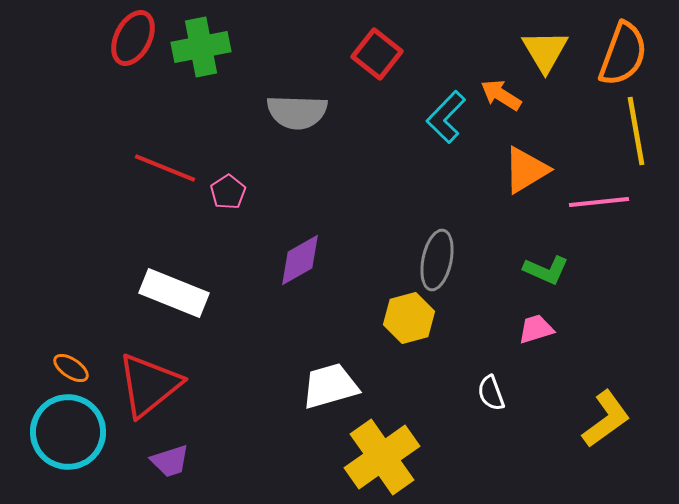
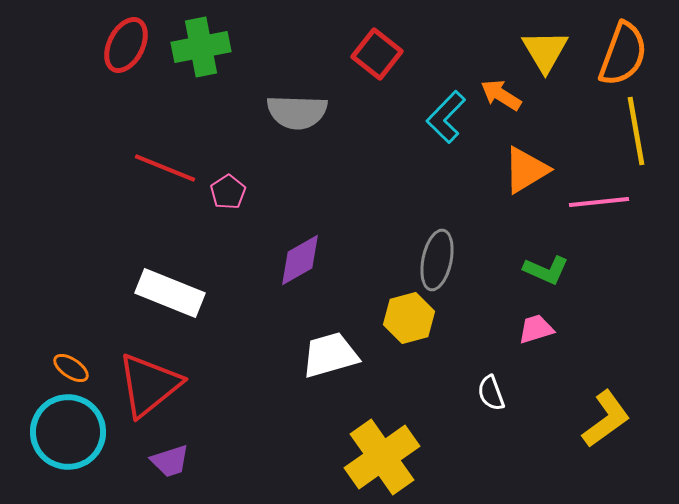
red ellipse: moved 7 px left, 7 px down
white rectangle: moved 4 px left
white trapezoid: moved 31 px up
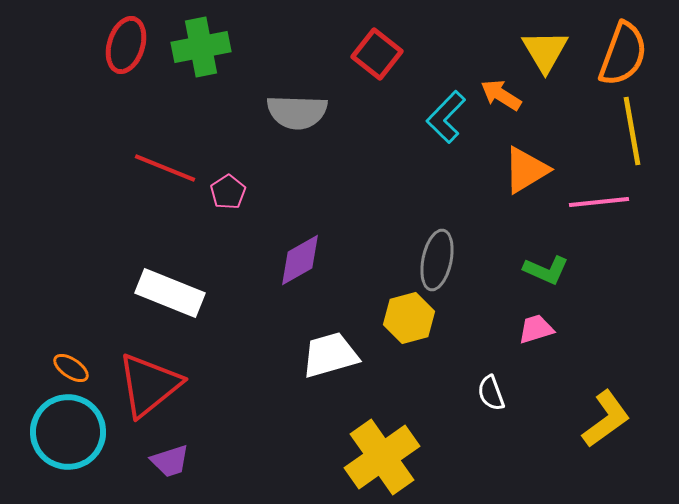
red ellipse: rotated 10 degrees counterclockwise
yellow line: moved 4 px left
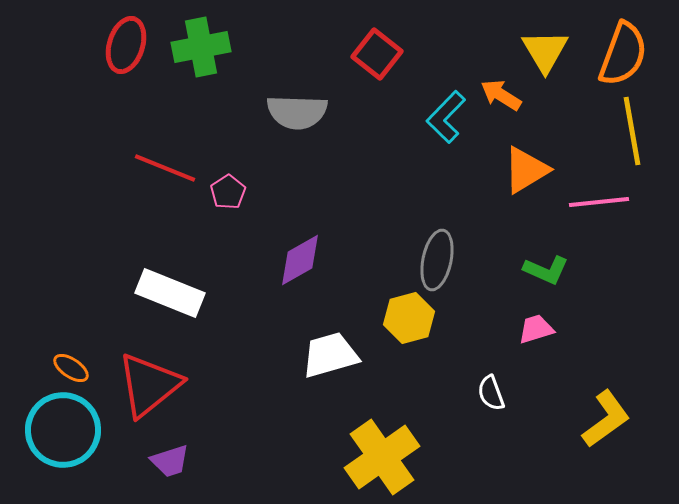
cyan circle: moved 5 px left, 2 px up
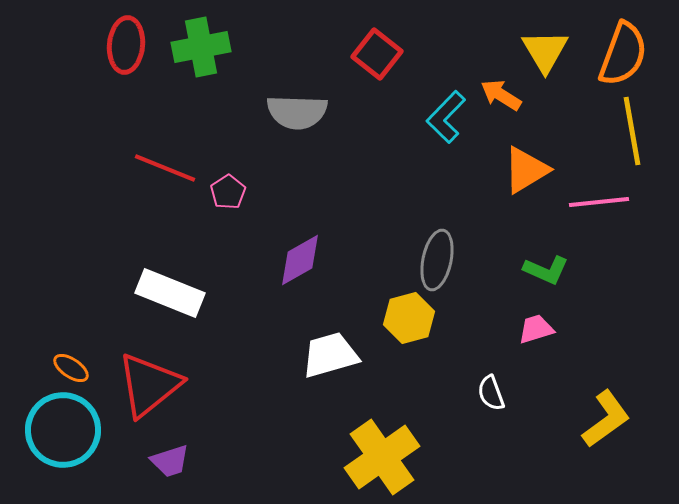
red ellipse: rotated 12 degrees counterclockwise
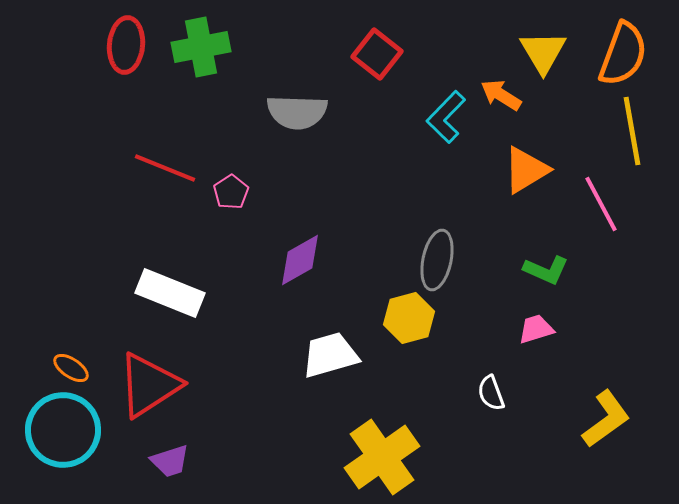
yellow triangle: moved 2 px left, 1 px down
pink pentagon: moved 3 px right
pink line: moved 2 px right, 2 px down; rotated 68 degrees clockwise
red triangle: rotated 6 degrees clockwise
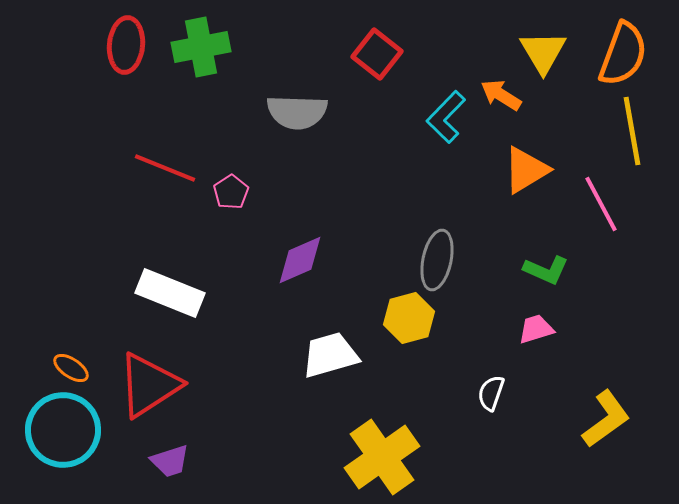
purple diamond: rotated 6 degrees clockwise
white semicircle: rotated 39 degrees clockwise
